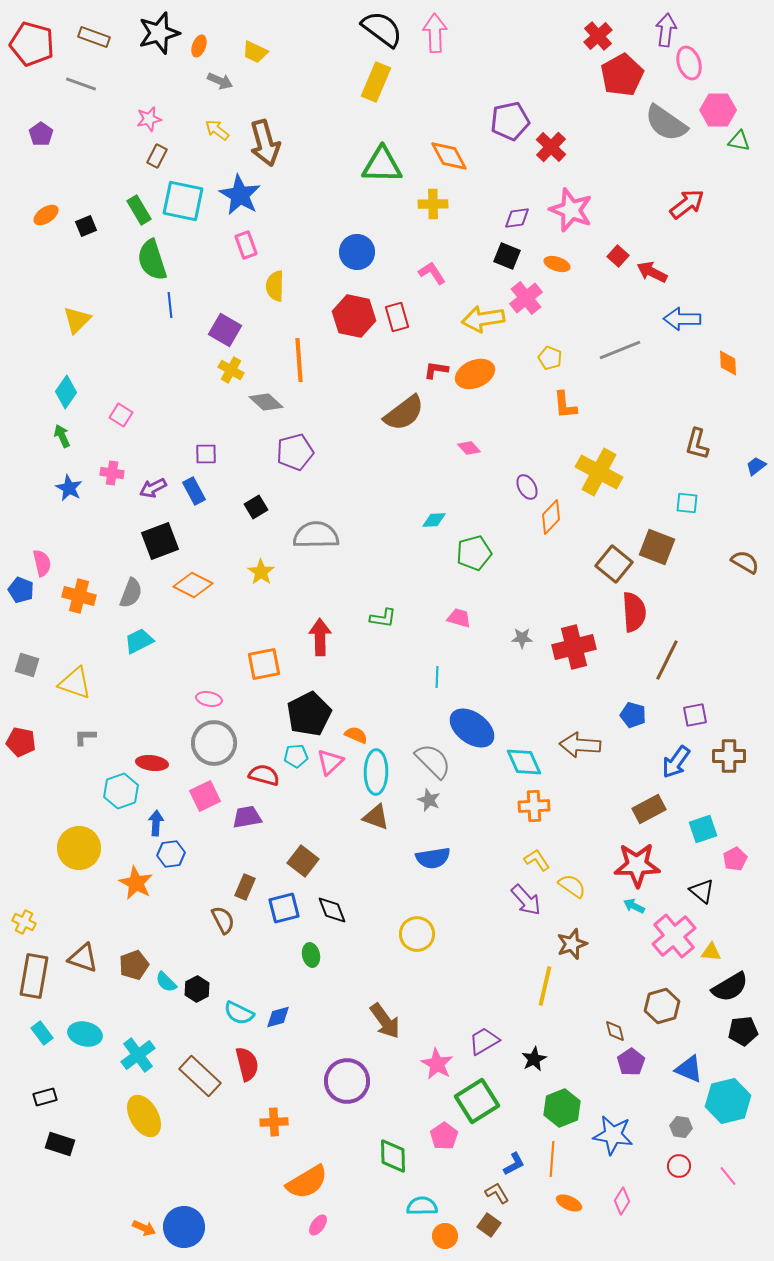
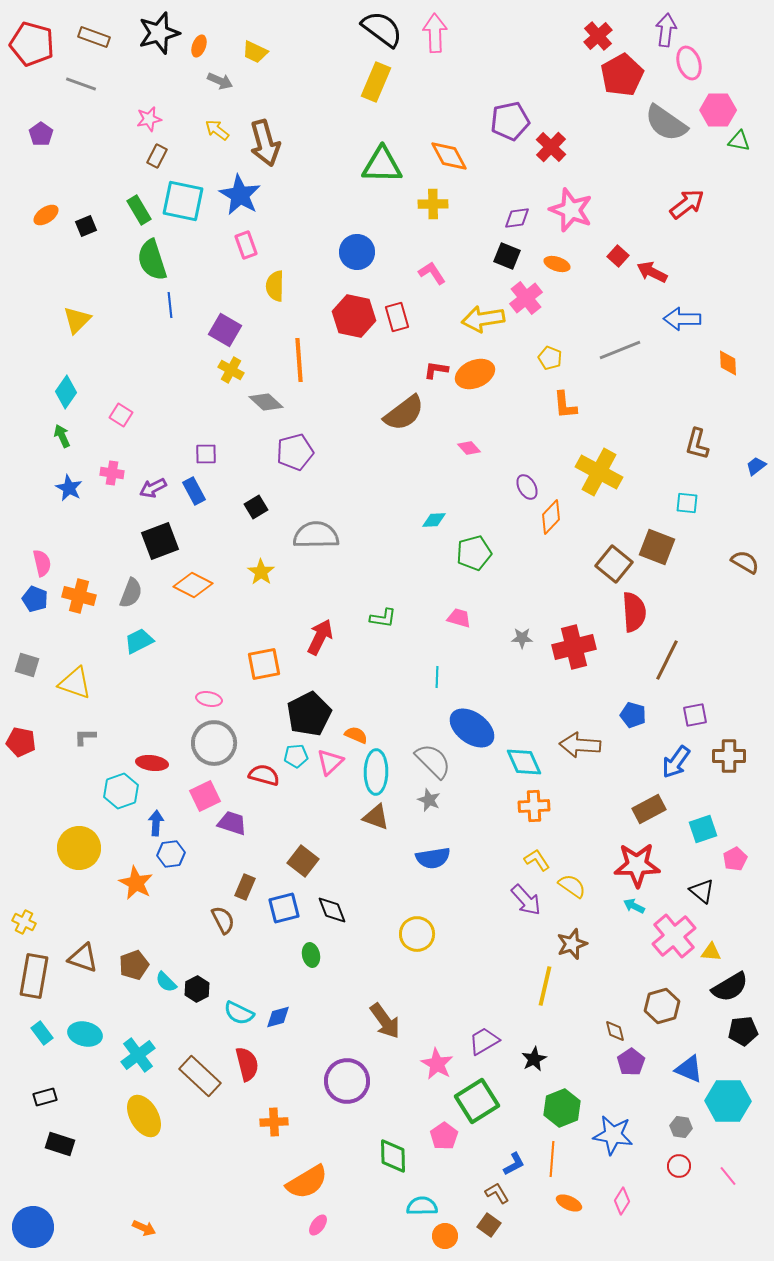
blue pentagon at (21, 590): moved 14 px right, 9 px down
red arrow at (320, 637): rotated 27 degrees clockwise
purple trapezoid at (247, 817): moved 15 px left, 6 px down; rotated 28 degrees clockwise
cyan hexagon at (728, 1101): rotated 15 degrees clockwise
blue circle at (184, 1227): moved 151 px left
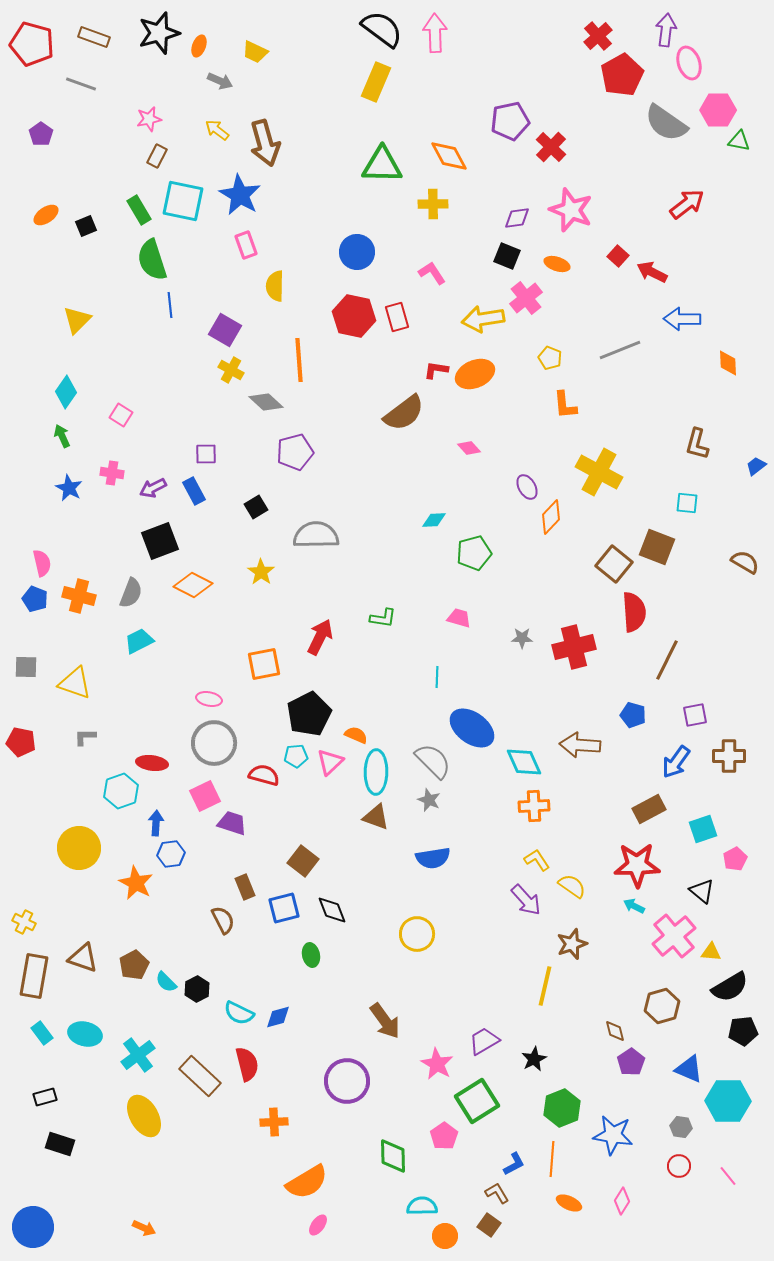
gray square at (27, 665): moved 1 px left, 2 px down; rotated 15 degrees counterclockwise
brown rectangle at (245, 887): rotated 45 degrees counterclockwise
brown pentagon at (134, 965): rotated 8 degrees counterclockwise
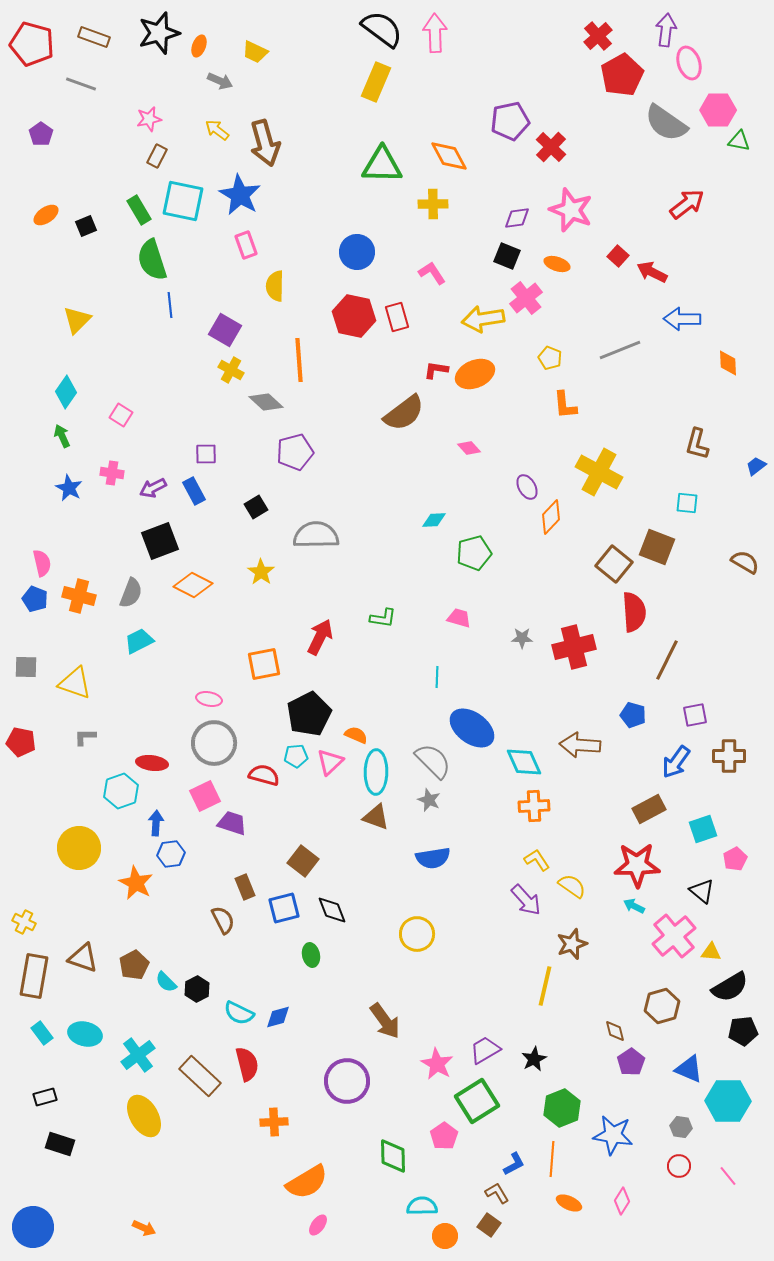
purple trapezoid at (484, 1041): moved 1 px right, 9 px down
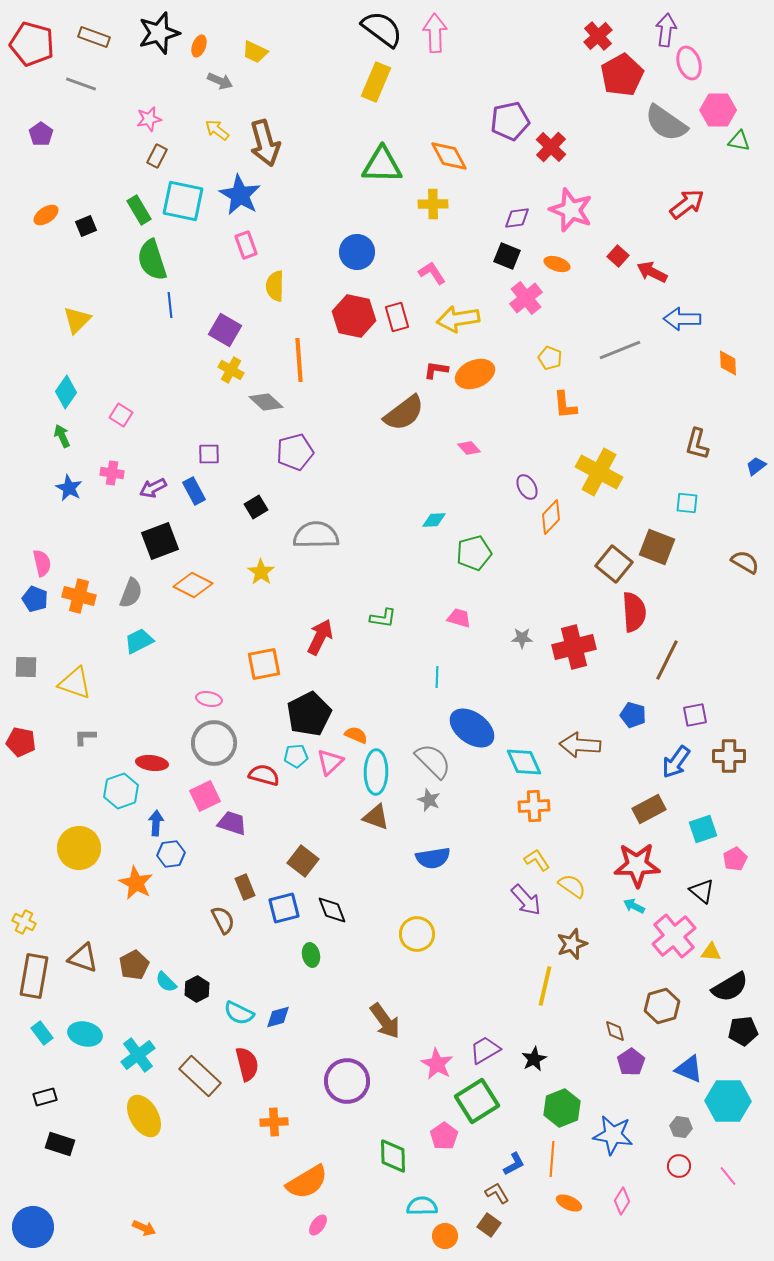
yellow arrow at (483, 319): moved 25 px left
purple square at (206, 454): moved 3 px right
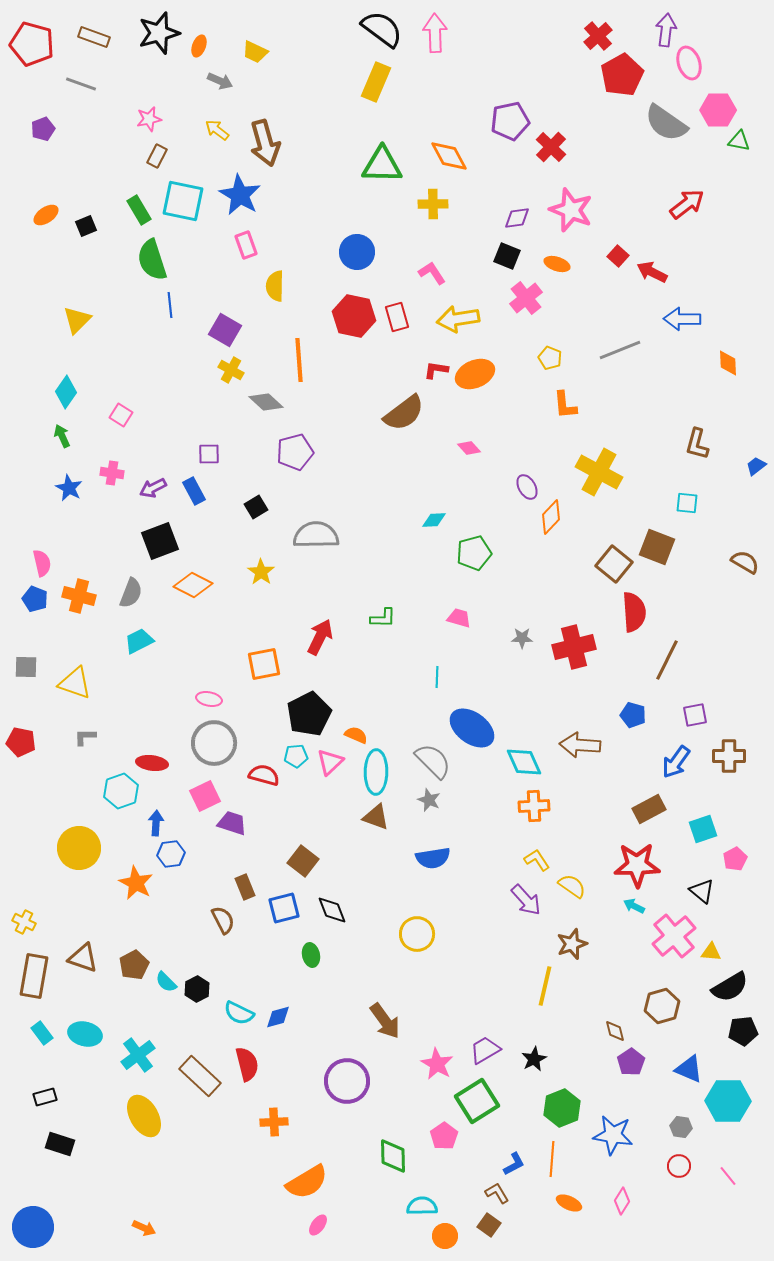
purple pentagon at (41, 134): moved 2 px right, 5 px up; rotated 15 degrees clockwise
green L-shape at (383, 618): rotated 8 degrees counterclockwise
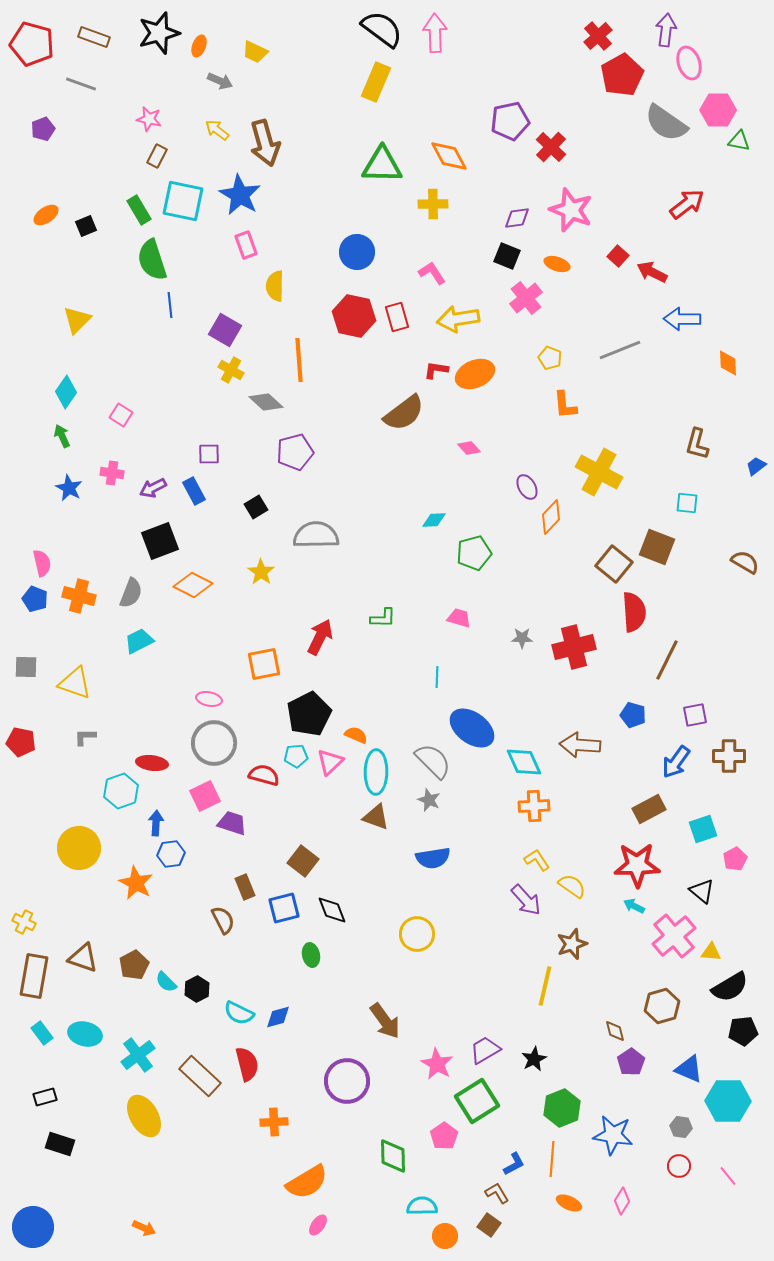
pink star at (149, 119): rotated 25 degrees clockwise
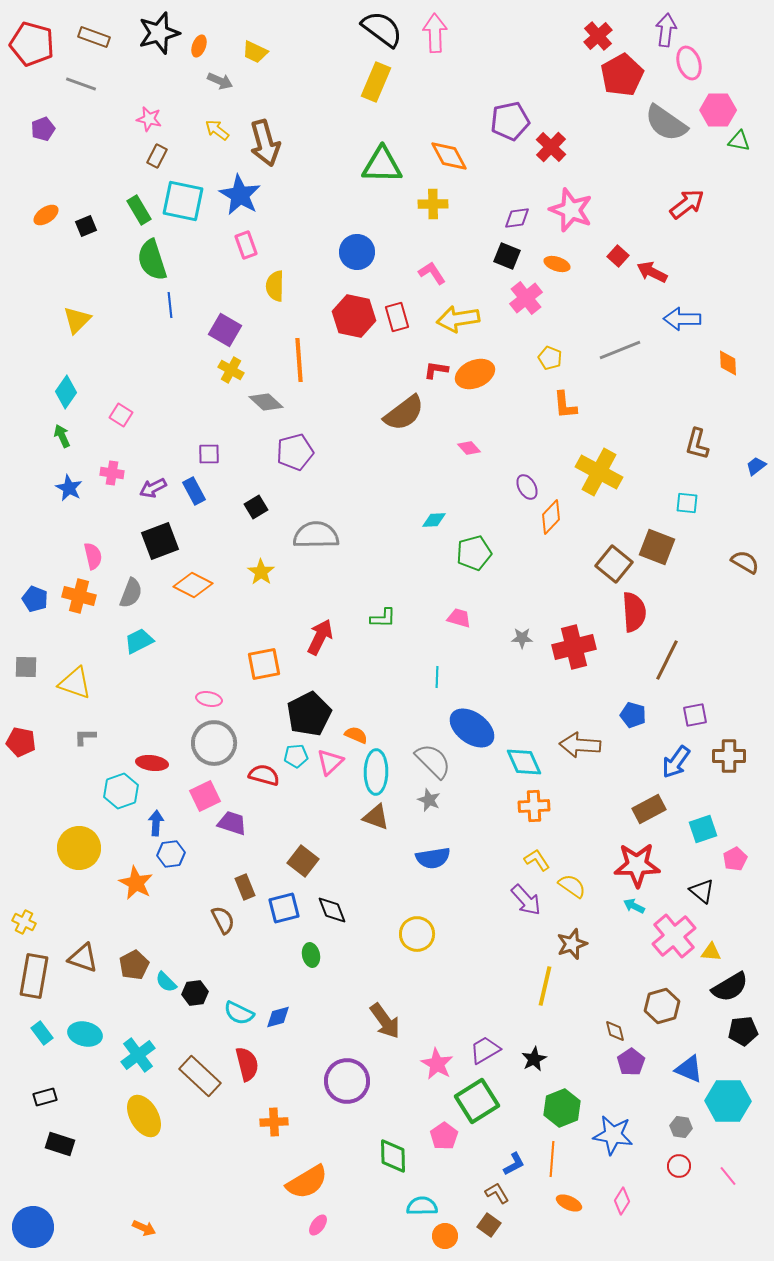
pink semicircle at (42, 563): moved 51 px right, 7 px up
black hexagon at (197, 989): moved 2 px left, 4 px down; rotated 20 degrees clockwise
